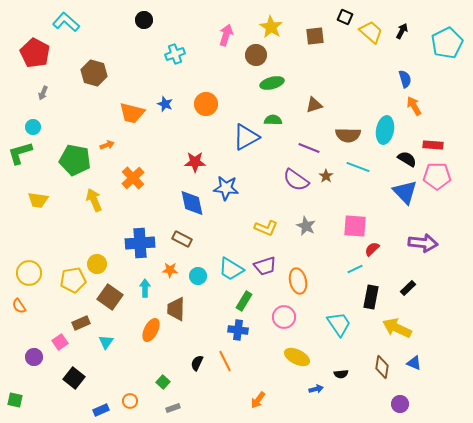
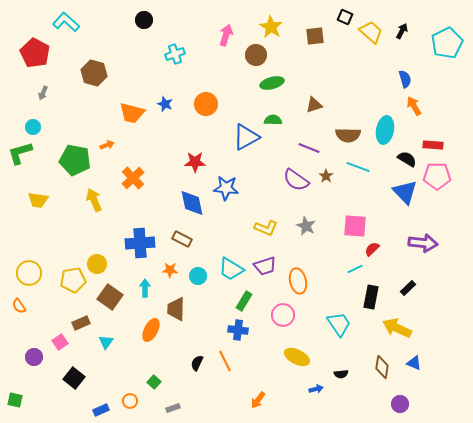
pink circle at (284, 317): moved 1 px left, 2 px up
green square at (163, 382): moved 9 px left
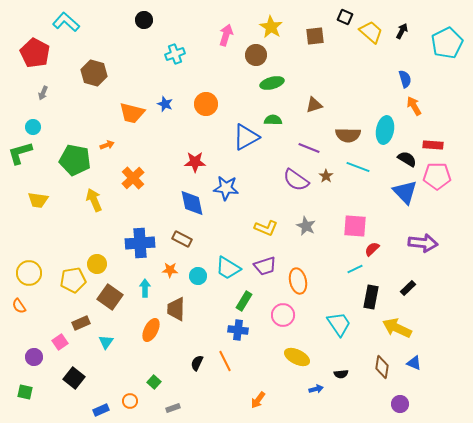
cyan trapezoid at (231, 269): moved 3 px left, 1 px up
green square at (15, 400): moved 10 px right, 8 px up
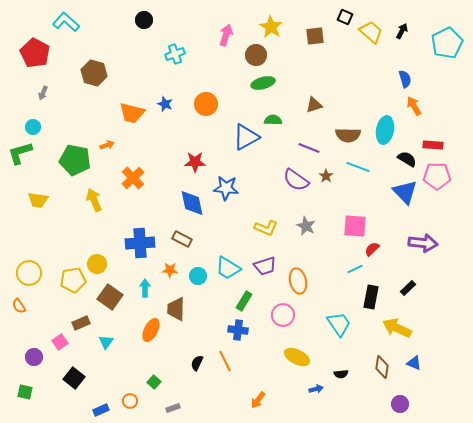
green ellipse at (272, 83): moved 9 px left
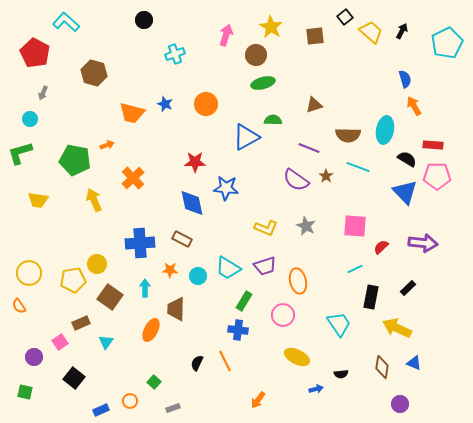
black square at (345, 17): rotated 28 degrees clockwise
cyan circle at (33, 127): moved 3 px left, 8 px up
red semicircle at (372, 249): moved 9 px right, 2 px up
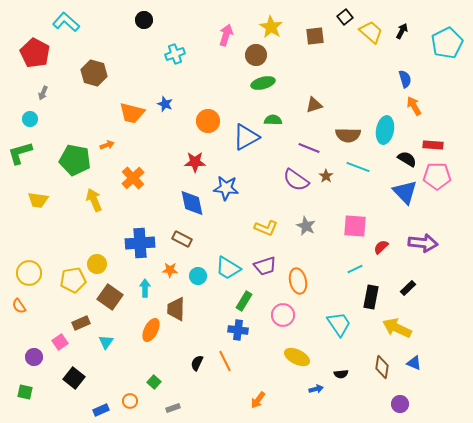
orange circle at (206, 104): moved 2 px right, 17 px down
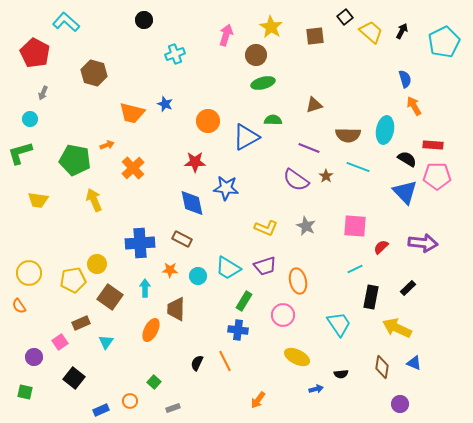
cyan pentagon at (447, 43): moved 3 px left, 1 px up
orange cross at (133, 178): moved 10 px up
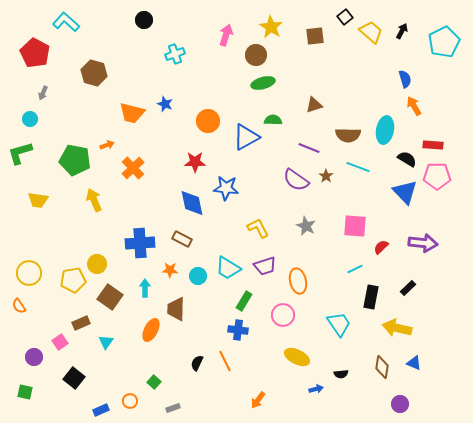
yellow L-shape at (266, 228): moved 8 px left; rotated 140 degrees counterclockwise
yellow arrow at (397, 328): rotated 12 degrees counterclockwise
